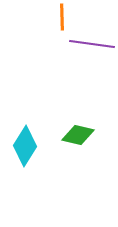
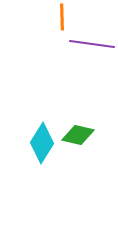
cyan diamond: moved 17 px right, 3 px up
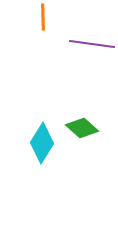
orange line: moved 19 px left
green diamond: moved 4 px right, 7 px up; rotated 28 degrees clockwise
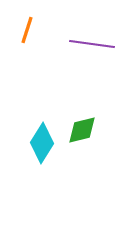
orange line: moved 16 px left, 13 px down; rotated 20 degrees clockwise
green diamond: moved 2 px down; rotated 56 degrees counterclockwise
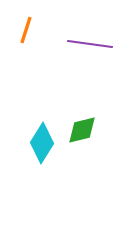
orange line: moved 1 px left
purple line: moved 2 px left
